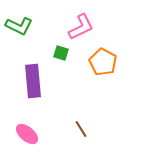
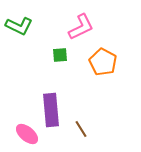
green square: moved 1 px left, 2 px down; rotated 21 degrees counterclockwise
purple rectangle: moved 18 px right, 29 px down
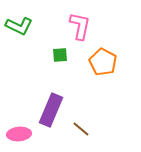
pink L-shape: moved 1 px left, 1 px up; rotated 52 degrees counterclockwise
purple rectangle: rotated 28 degrees clockwise
brown line: rotated 18 degrees counterclockwise
pink ellipse: moved 8 px left; rotated 45 degrees counterclockwise
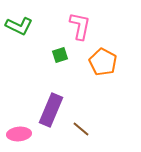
green square: rotated 14 degrees counterclockwise
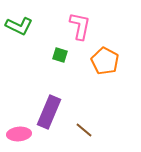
green square: rotated 35 degrees clockwise
orange pentagon: moved 2 px right, 1 px up
purple rectangle: moved 2 px left, 2 px down
brown line: moved 3 px right, 1 px down
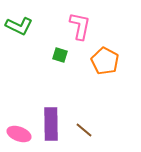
purple rectangle: moved 2 px right, 12 px down; rotated 24 degrees counterclockwise
pink ellipse: rotated 25 degrees clockwise
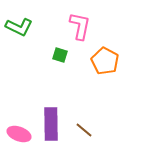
green L-shape: moved 1 px down
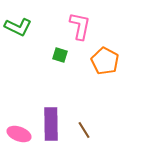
green L-shape: moved 1 px left
brown line: rotated 18 degrees clockwise
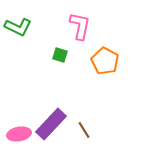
purple rectangle: rotated 44 degrees clockwise
pink ellipse: rotated 30 degrees counterclockwise
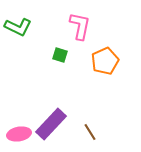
orange pentagon: rotated 20 degrees clockwise
brown line: moved 6 px right, 2 px down
